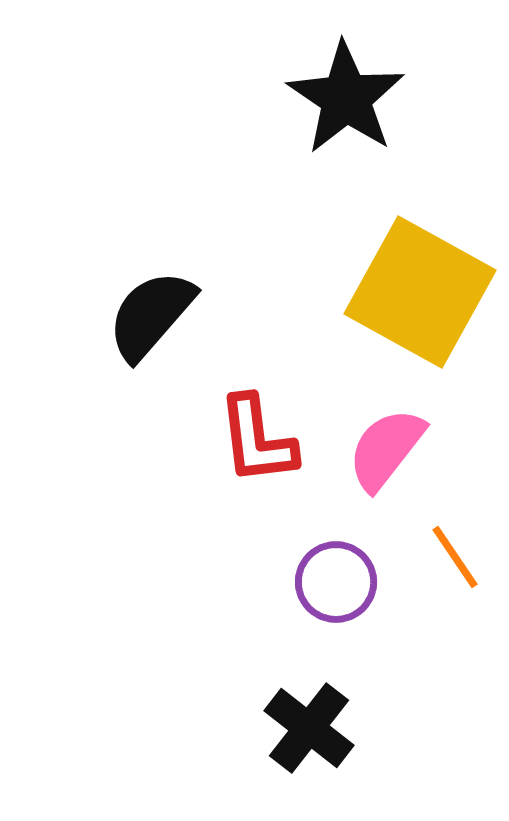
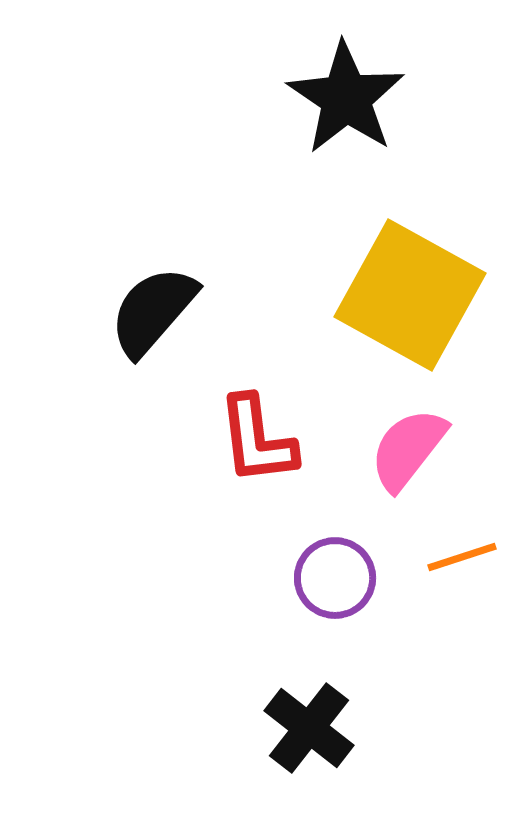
yellow square: moved 10 px left, 3 px down
black semicircle: moved 2 px right, 4 px up
pink semicircle: moved 22 px right
orange line: moved 7 px right; rotated 74 degrees counterclockwise
purple circle: moved 1 px left, 4 px up
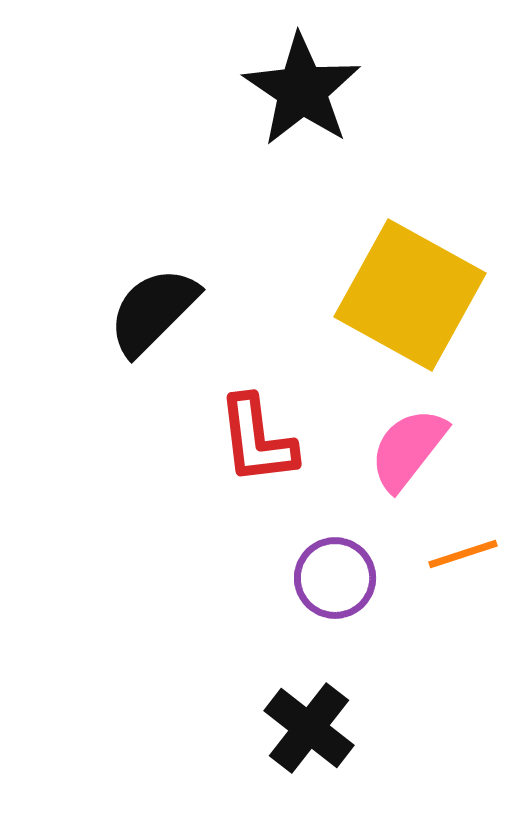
black star: moved 44 px left, 8 px up
black semicircle: rotated 4 degrees clockwise
orange line: moved 1 px right, 3 px up
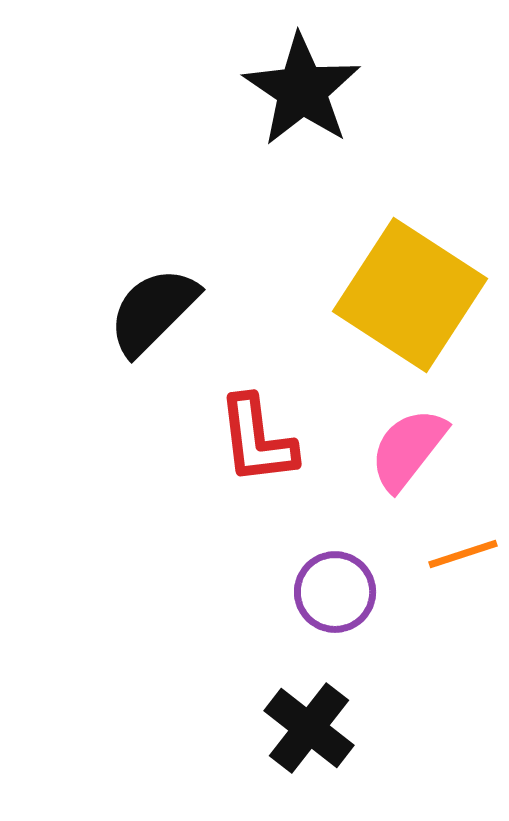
yellow square: rotated 4 degrees clockwise
purple circle: moved 14 px down
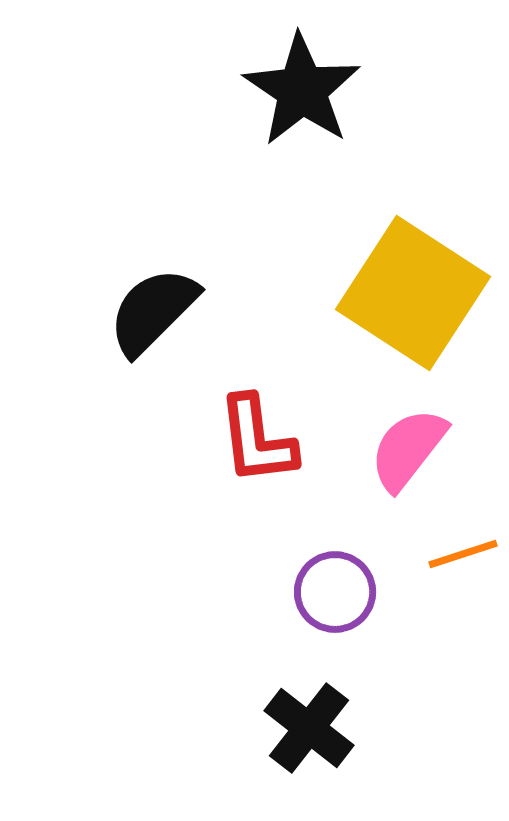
yellow square: moved 3 px right, 2 px up
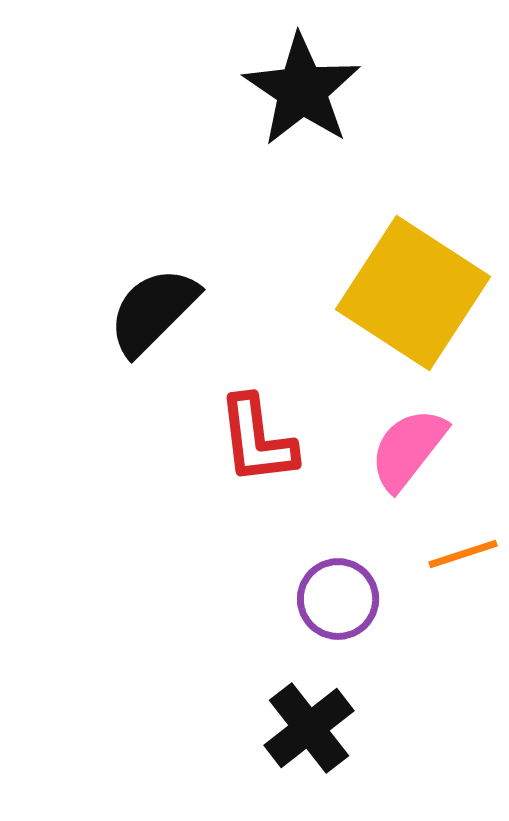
purple circle: moved 3 px right, 7 px down
black cross: rotated 14 degrees clockwise
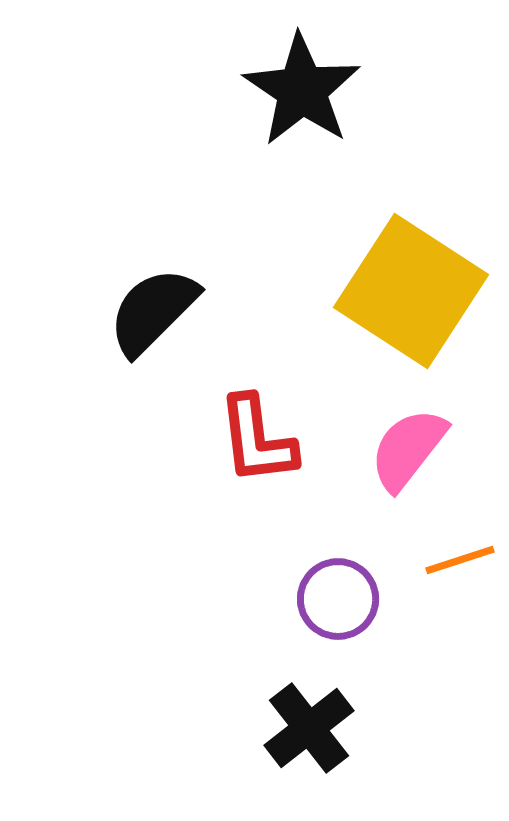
yellow square: moved 2 px left, 2 px up
orange line: moved 3 px left, 6 px down
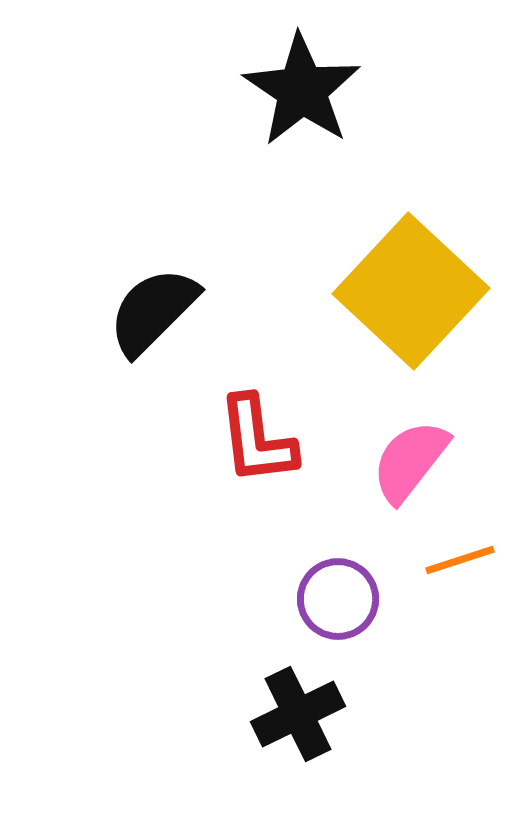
yellow square: rotated 10 degrees clockwise
pink semicircle: moved 2 px right, 12 px down
black cross: moved 11 px left, 14 px up; rotated 12 degrees clockwise
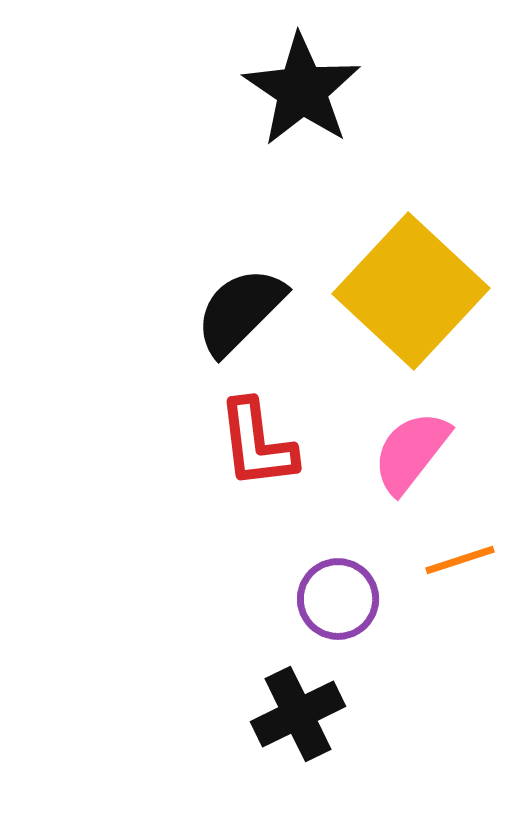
black semicircle: moved 87 px right
red L-shape: moved 4 px down
pink semicircle: moved 1 px right, 9 px up
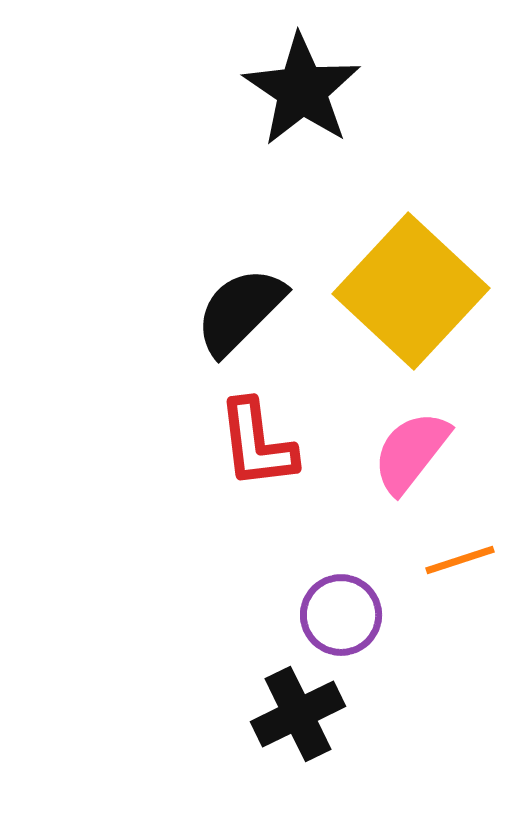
purple circle: moved 3 px right, 16 px down
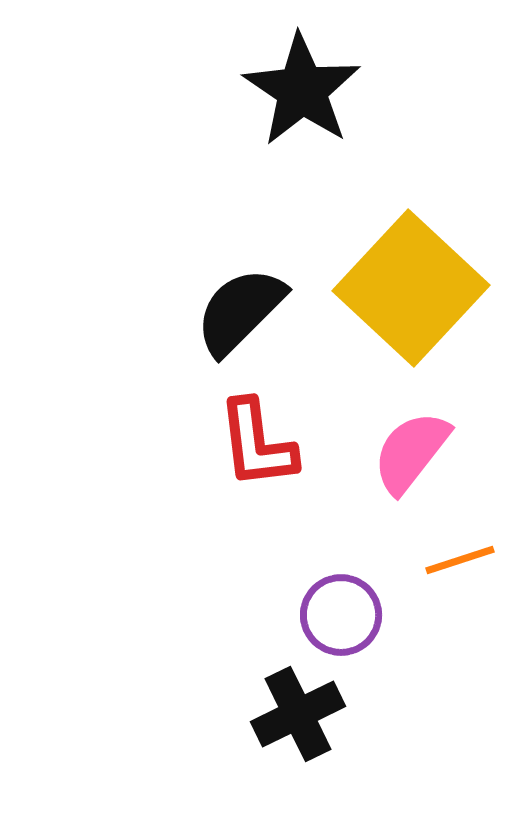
yellow square: moved 3 px up
